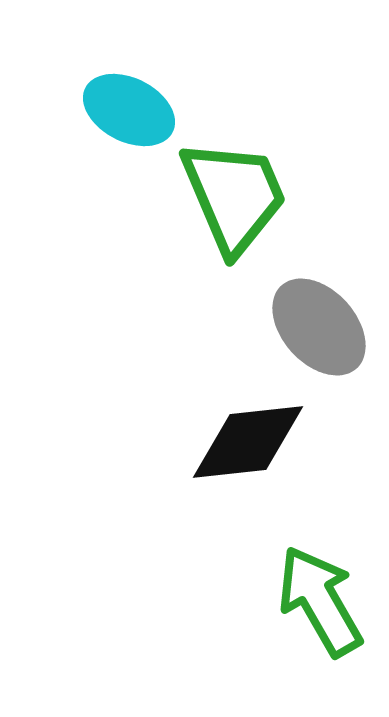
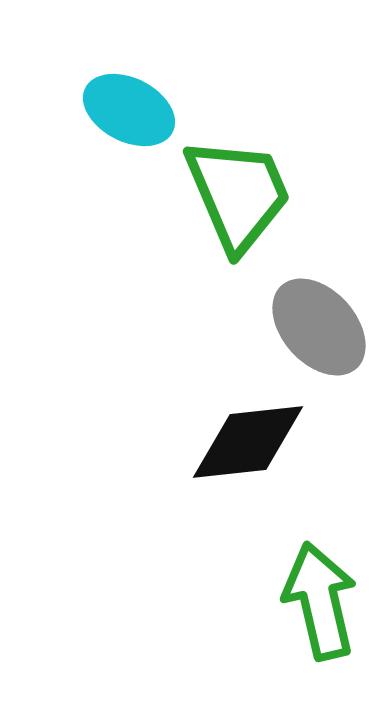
green trapezoid: moved 4 px right, 2 px up
green arrow: rotated 17 degrees clockwise
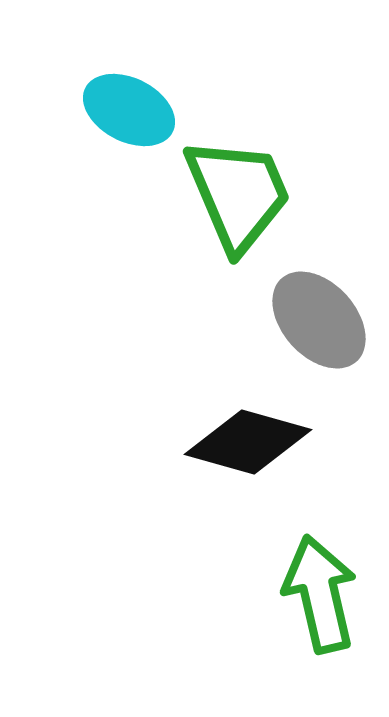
gray ellipse: moved 7 px up
black diamond: rotated 22 degrees clockwise
green arrow: moved 7 px up
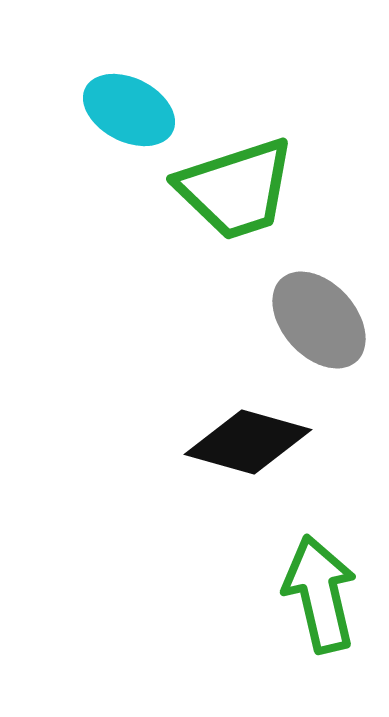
green trapezoid: moved 2 px left, 5 px up; rotated 95 degrees clockwise
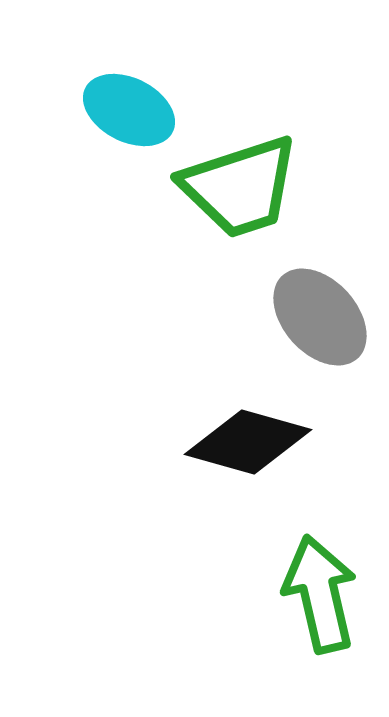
green trapezoid: moved 4 px right, 2 px up
gray ellipse: moved 1 px right, 3 px up
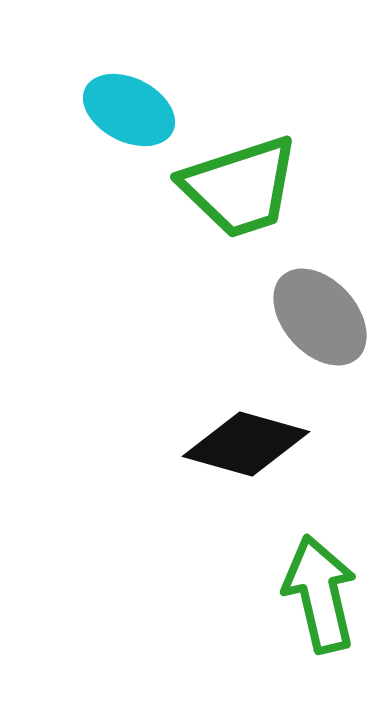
black diamond: moved 2 px left, 2 px down
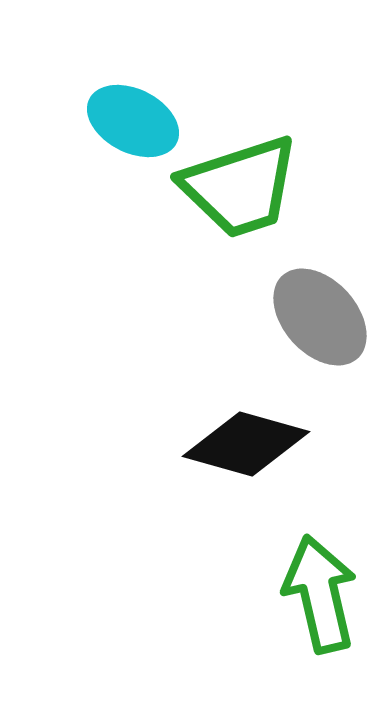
cyan ellipse: moved 4 px right, 11 px down
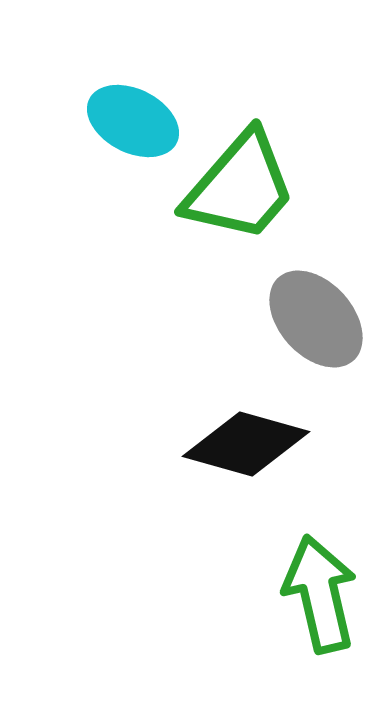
green trapezoid: rotated 31 degrees counterclockwise
gray ellipse: moved 4 px left, 2 px down
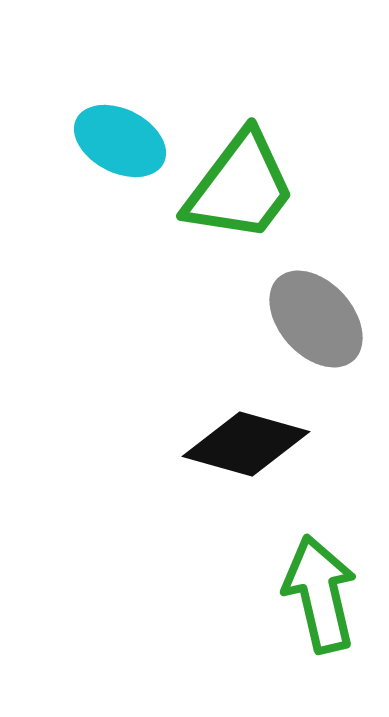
cyan ellipse: moved 13 px left, 20 px down
green trapezoid: rotated 4 degrees counterclockwise
